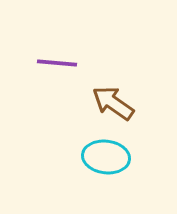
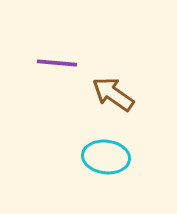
brown arrow: moved 9 px up
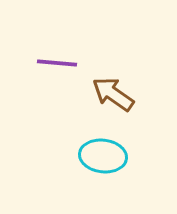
cyan ellipse: moved 3 px left, 1 px up
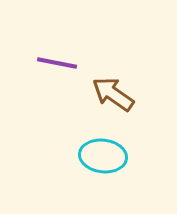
purple line: rotated 6 degrees clockwise
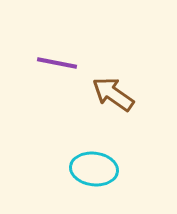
cyan ellipse: moved 9 px left, 13 px down
